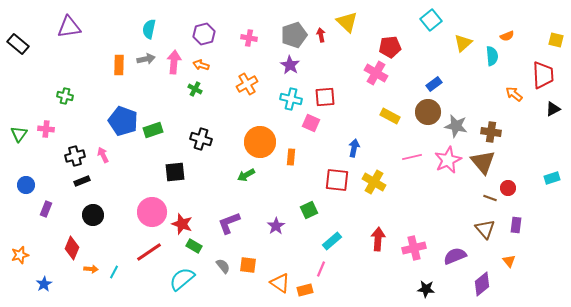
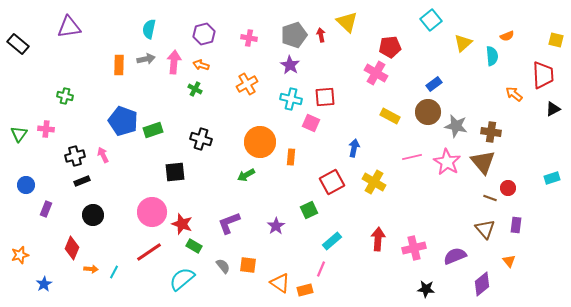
pink star at (448, 160): moved 1 px left, 2 px down; rotated 16 degrees counterclockwise
red square at (337, 180): moved 5 px left, 2 px down; rotated 35 degrees counterclockwise
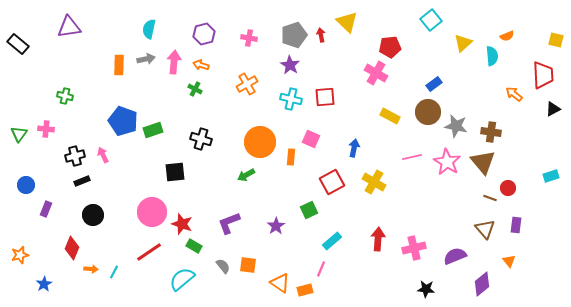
pink square at (311, 123): moved 16 px down
cyan rectangle at (552, 178): moved 1 px left, 2 px up
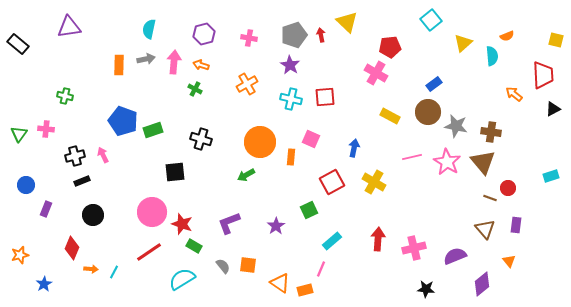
cyan semicircle at (182, 279): rotated 8 degrees clockwise
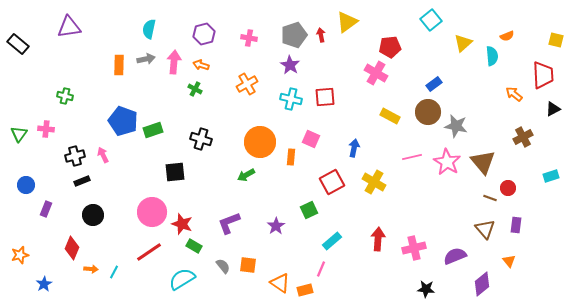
yellow triangle at (347, 22): rotated 40 degrees clockwise
brown cross at (491, 132): moved 32 px right, 5 px down; rotated 36 degrees counterclockwise
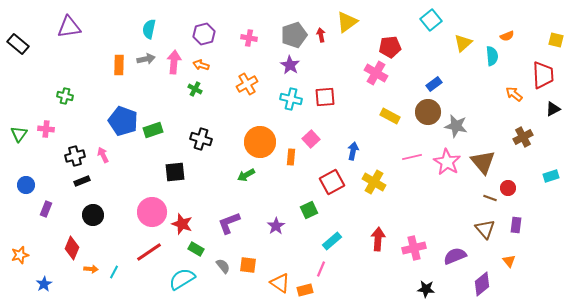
pink square at (311, 139): rotated 24 degrees clockwise
blue arrow at (354, 148): moved 1 px left, 3 px down
green rectangle at (194, 246): moved 2 px right, 3 px down
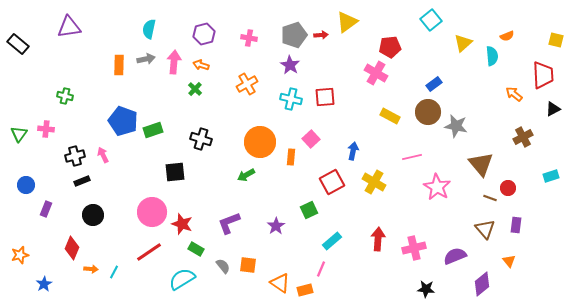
red arrow at (321, 35): rotated 96 degrees clockwise
green cross at (195, 89): rotated 16 degrees clockwise
pink star at (447, 162): moved 10 px left, 25 px down
brown triangle at (483, 162): moved 2 px left, 2 px down
